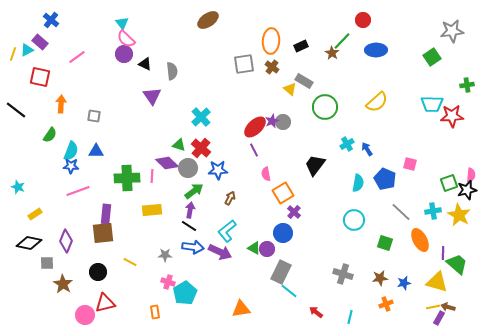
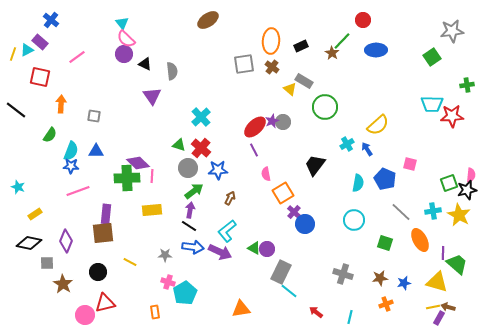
yellow semicircle at (377, 102): moved 1 px right, 23 px down
purple diamond at (167, 163): moved 29 px left
blue circle at (283, 233): moved 22 px right, 9 px up
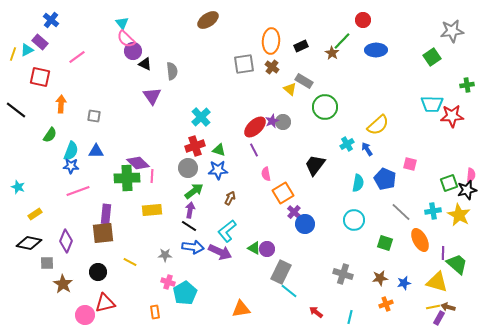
purple circle at (124, 54): moved 9 px right, 3 px up
green triangle at (179, 145): moved 40 px right, 5 px down
red cross at (201, 148): moved 6 px left, 2 px up; rotated 30 degrees clockwise
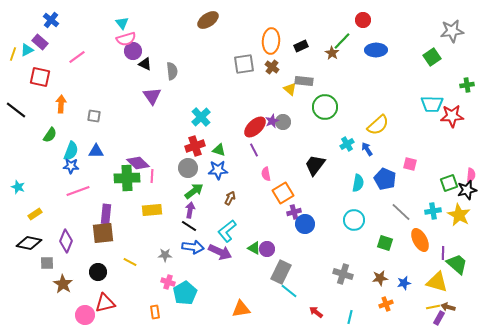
pink semicircle at (126, 39): rotated 60 degrees counterclockwise
gray rectangle at (304, 81): rotated 24 degrees counterclockwise
purple cross at (294, 212): rotated 32 degrees clockwise
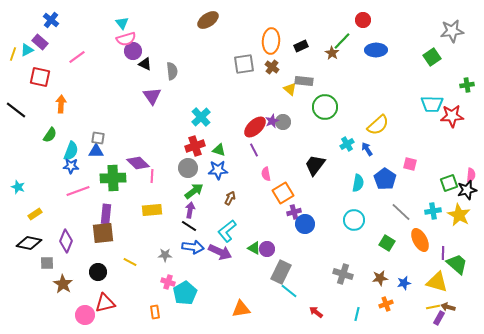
gray square at (94, 116): moved 4 px right, 22 px down
green cross at (127, 178): moved 14 px left
blue pentagon at (385, 179): rotated 10 degrees clockwise
green square at (385, 243): moved 2 px right; rotated 14 degrees clockwise
cyan line at (350, 317): moved 7 px right, 3 px up
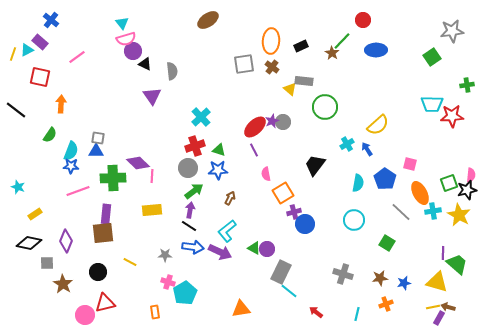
orange ellipse at (420, 240): moved 47 px up
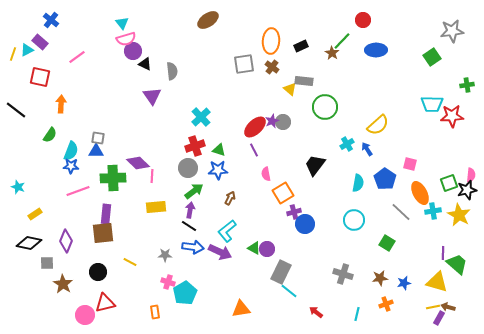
yellow rectangle at (152, 210): moved 4 px right, 3 px up
